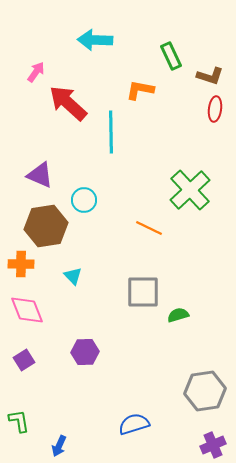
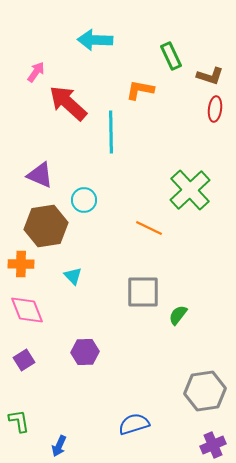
green semicircle: rotated 35 degrees counterclockwise
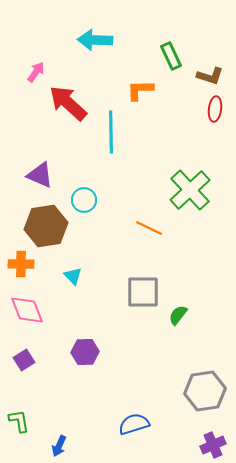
orange L-shape: rotated 12 degrees counterclockwise
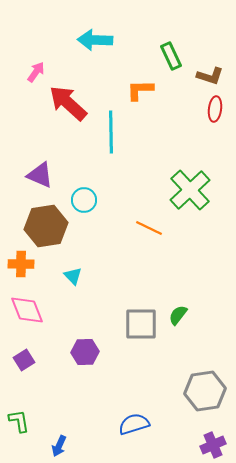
gray square: moved 2 px left, 32 px down
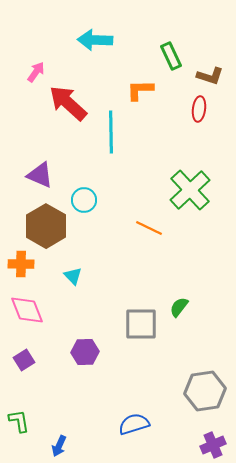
red ellipse: moved 16 px left
brown hexagon: rotated 21 degrees counterclockwise
green semicircle: moved 1 px right, 8 px up
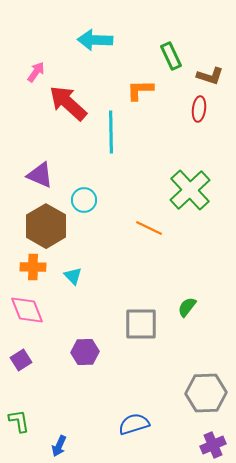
orange cross: moved 12 px right, 3 px down
green semicircle: moved 8 px right
purple square: moved 3 px left
gray hexagon: moved 1 px right, 2 px down; rotated 6 degrees clockwise
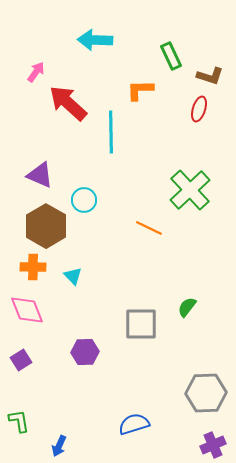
red ellipse: rotated 10 degrees clockwise
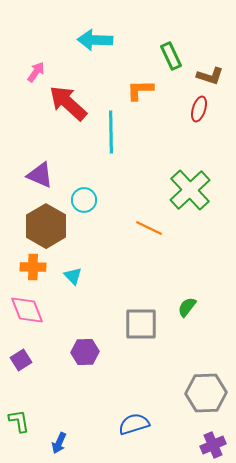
blue arrow: moved 3 px up
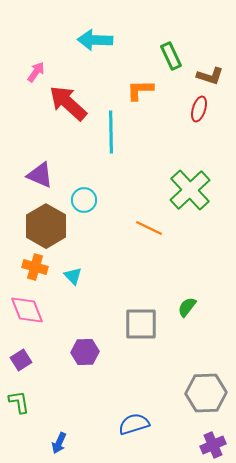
orange cross: moved 2 px right; rotated 15 degrees clockwise
green L-shape: moved 19 px up
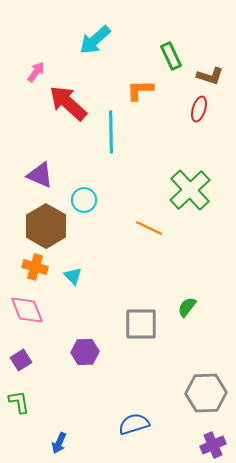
cyan arrow: rotated 44 degrees counterclockwise
